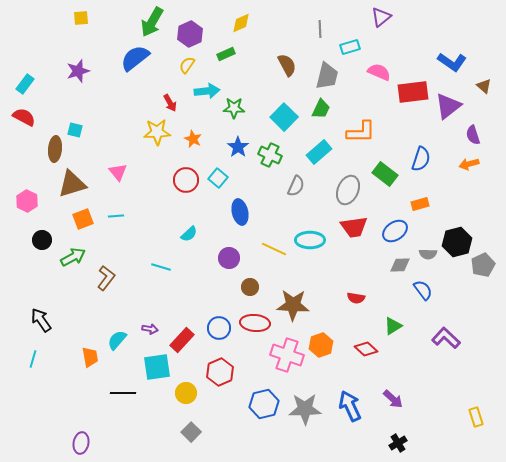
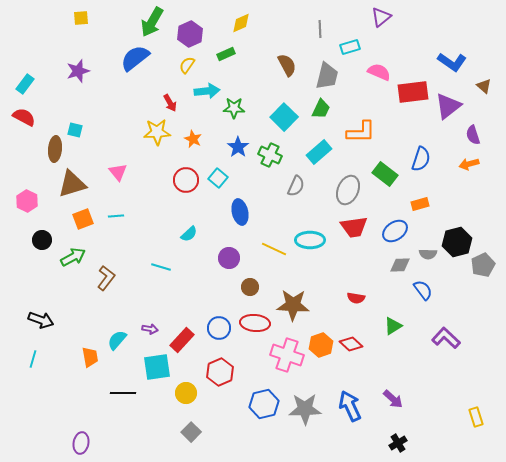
black arrow at (41, 320): rotated 145 degrees clockwise
red diamond at (366, 349): moved 15 px left, 5 px up
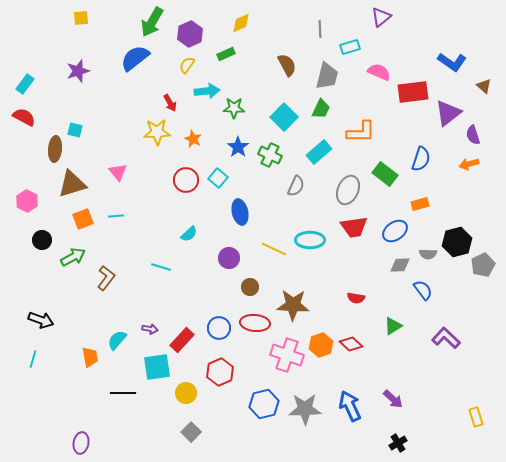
purple triangle at (448, 106): moved 7 px down
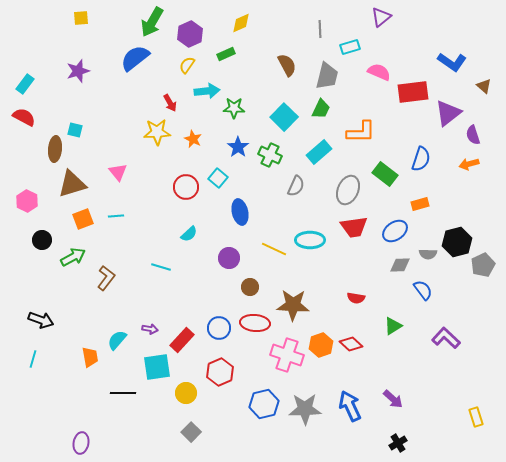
red circle at (186, 180): moved 7 px down
